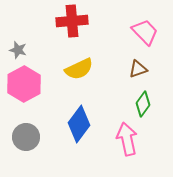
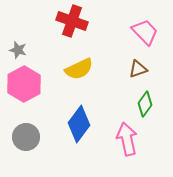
red cross: rotated 24 degrees clockwise
green diamond: moved 2 px right
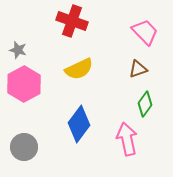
gray circle: moved 2 px left, 10 px down
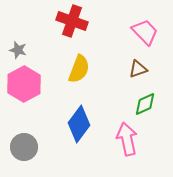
yellow semicircle: rotated 44 degrees counterclockwise
green diamond: rotated 30 degrees clockwise
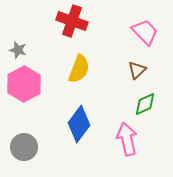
brown triangle: moved 1 px left, 1 px down; rotated 24 degrees counterclockwise
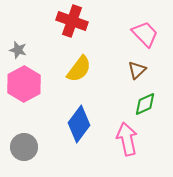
pink trapezoid: moved 2 px down
yellow semicircle: rotated 16 degrees clockwise
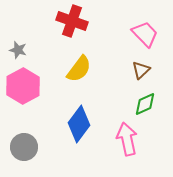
brown triangle: moved 4 px right
pink hexagon: moved 1 px left, 2 px down
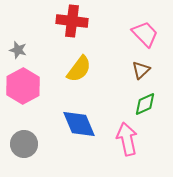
red cross: rotated 12 degrees counterclockwise
blue diamond: rotated 60 degrees counterclockwise
gray circle: moved 3 px up
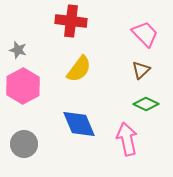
red cross: moved 1 px left
green diamond: moved 1 px right; rotated 50 degrees clockwise
